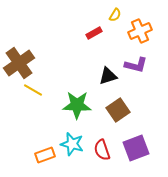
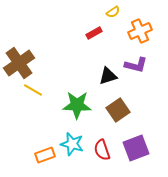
yellow semicircle: moved 2 px left, 3 px up; rotated 24 degrees clockwise
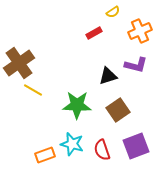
purple square: moved 2 px up
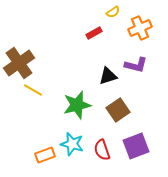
orange cross: moved 3 px up
green star: rotated 16 degrees counterclockwise
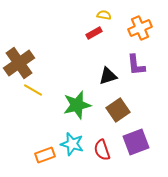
yellow semicircle: moved 9 px left, 3 px down; rotated 136 degrees counterclockwise
purple L-shape: rotated 70 degrees clockwise
purple square: moved 4 px up
